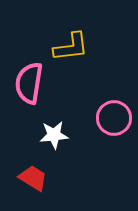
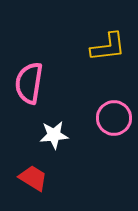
yellow L-shape: moved 37 px right
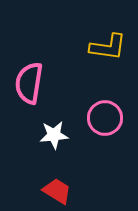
yellow L-shape: rotated 15 degrees clockwise
pink circle: moved 9 px left
red trapezoid: moved 24 px right, 13 px down
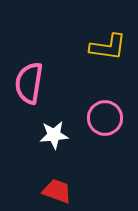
red trapezoid: rotated 12 degrees counterclockwise
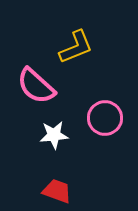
yellow L-shape: moved 32 px left; rotated 30 degrees counterclockwise
pink semicircle: moved 7 px right, 3 px down; rotated 57 degrees counterclockwise
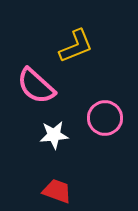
yellow L-shape: moved 1 px up
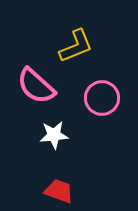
pink circle: moved 3 px left, 20 px up
red trapezoid: moved 2 px right
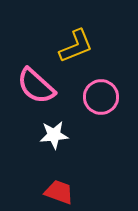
pink circle: moved 1 px left, 1 px up
red trapezoid: moved 1 px down
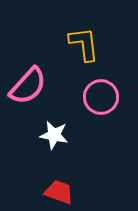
yellow L-shape: moved 8 px right, 2 px up; rotated 75 degrees counterclockwise
pink semicircle: moved 8 px left; rotated 90 degrees counterclockwise
white star: rotated 16 degrees clockwise
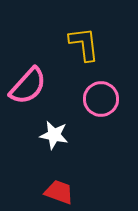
pink circle: moved 2 px down
